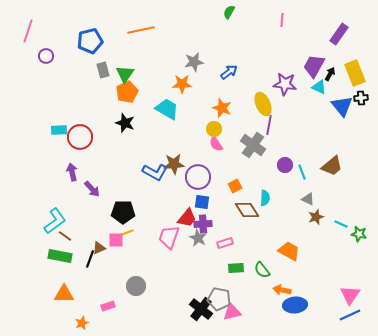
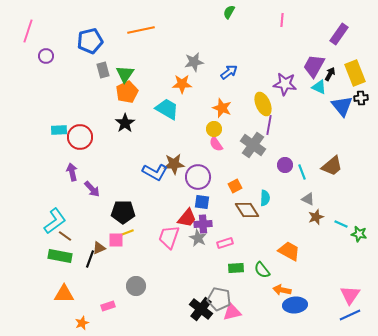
black star at (125, 123): rotated 18 degrees clockwise
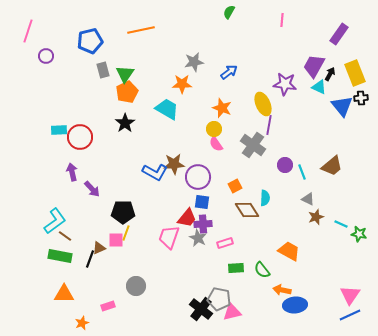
yellow line at (126, 233): rotated 49 degrees counterclockwise
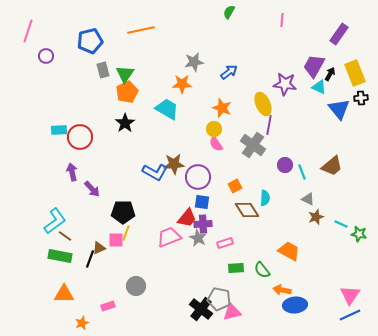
blue triangle at (342, 106): moved 3 px left, 3 px down
pink trapezoid at (169, 237): rotated 50 degrees clockwise
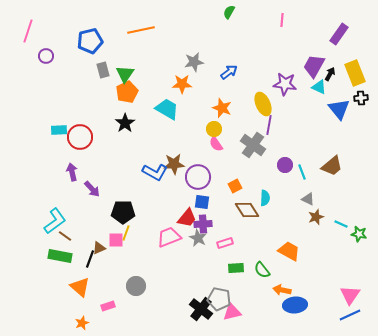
orange triangle at (64, 294): moved 16 px right, 7 px up; rotated 40 degrees clockwise
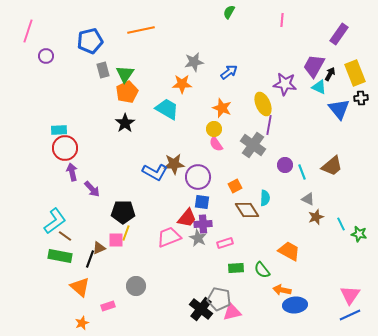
red circle at (80, 137): moved 15 px left, 11 px down
cyan line at (341, 224): rotated 40 degrees clockwise
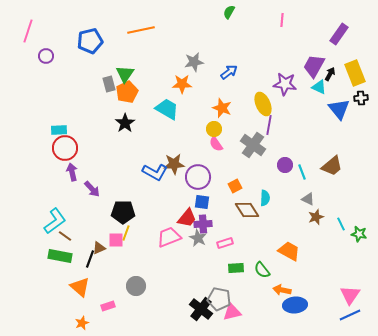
gray rectangle at (103, 70): moved 6 px right, 14 px down
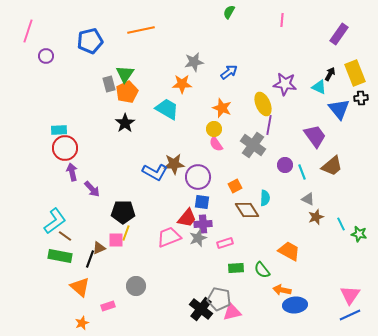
purple trapezoid at (314, 66): moved 1 px right, 70 px down; rotated 115 degrees clockwise
gray star at (198, 238): rotated 24 degrees clockwise
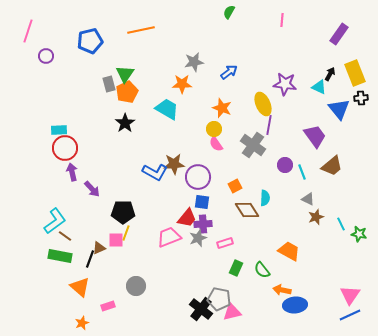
green rectangle at (236, 268): rotated 63 degrees counterclockwise
